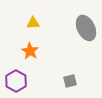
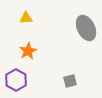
yellow triangle: moved 7 px left, 5 px up
orange star: moved 2 px left; rotated 12 degrees clockwise
purple hexagon: moved 1 px up
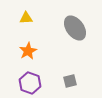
gray ellipse: moved 11 px left; rotated 10 degrees counterclockwise
purple hexagon: moved 14 px right, 3 px down; rotated 10 degrees counterclockwise
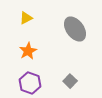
yellow triangle: rotated 24 degrees counterclockwise
gray ellipse: moved 1 px down
gray square: rotated 32 degrees counterclockwise
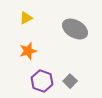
gray ellipse: rotated 25 degrees counterclockwise
orange star: rotated 12 degrees clockwise
purple hexagon: moved 12 px right, 2 px up
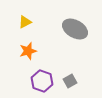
yellow triangle: moved 1 px left, 4 px down
gray square: rotated 16 degrees clockwise
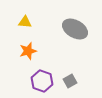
yellow triangle: rotated 32 degrees clockwise
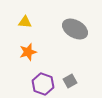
orange star: moved 1 px down
purple hexagon: moved 1 px right, 3 px down
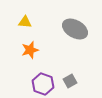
orange star: moved 2 px right, 2 px up
